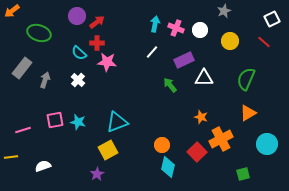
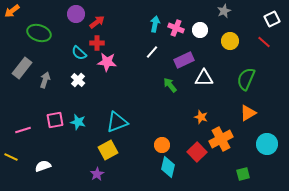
purple circle: moved 1 px left, 2 px up
yellow line: rotated 32 degrees clockwise
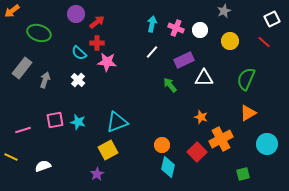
cyan arrow: moved 3 px left
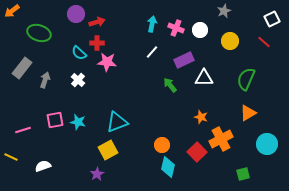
red arrow: rotated 21 degrees clockwise
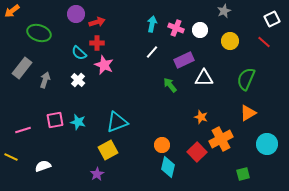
pink star: moved 3 px left, 3 px down; rotated 18 degrees clockwise
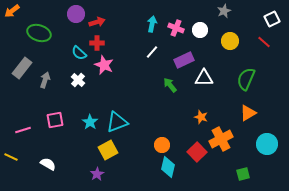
cyan star: moved 12 px right; rotated 21 degrees clockwise
white semicircle: moved 5 px right, 2 px up; rotated 49 degrees clockwise
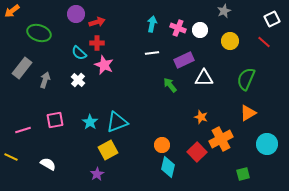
pink cross: moved 2 px right
white line: moved 1 px down; rotated 40 degrees clockwise
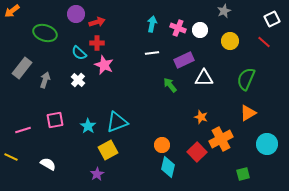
green ellipse: moved 6 px right
cyan star: moved 2 px left, 4 px down
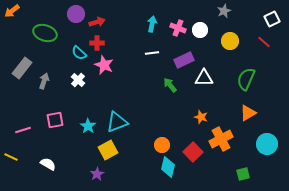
gray arrow: moved 1 px left, 1 px down
red square: moved 4 px left
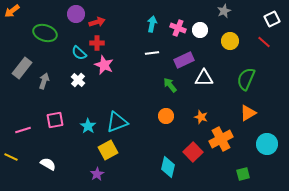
orange circle: moved 4 px right, 29 px up
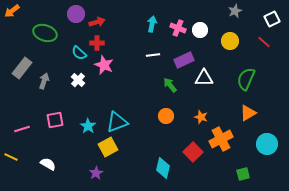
gray star: moved 11 px right
white line: moved 1 px right, 2 px down
pink line: moved 1 px left, 1 px up
yellow square: moved 3 px up
cyan diamond: moved 5 px left, 1 px down
purple star: moved 1 px left, 1 px up
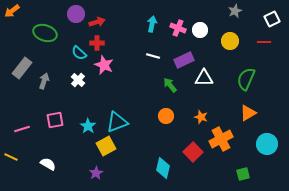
red line: rotated 40 degrees counterclockwise
white line: moved 1 px down; rotated 24 degrees clockwise
yellow square: moved 2 px left, 1 px up
